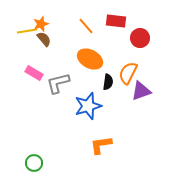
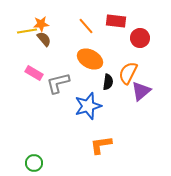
orange star: rotated 14 degrees clockwise
purple triangle: rotated 20 degrees counterclockwise
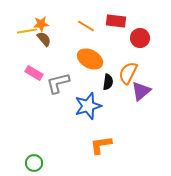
orange line: rotated 18 degrees counterclockwise
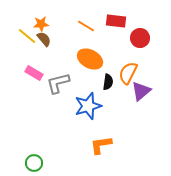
yellow line: moved 5 px down; rotated 48 degrees clockwise
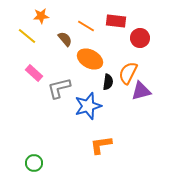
orange star: moved 8 px up
brown semicircle: moved 21 px right
pink rectangle: rotated 12 degrees clockwise
gray L-shape: moved 1 px right, 5 px down
purple triangle: rotated 25 degrees clockwise
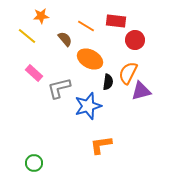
red circle: moved 5 px left, 2 px down
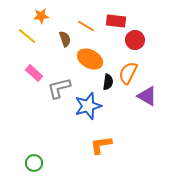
brown semicircle: rotated 21 degrees clockwise
purple triangle: moved 6 px right, 5 px down; rotated 45 degrees clockwise
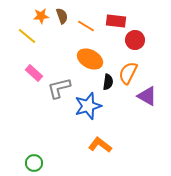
brown semicircle: moved 3 px left, 23 px up
orange L-shape: moved 1 px left; rotated 45 degrees clockwise
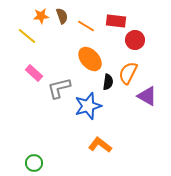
orange ellipse: rotated 20 degrees clockwise
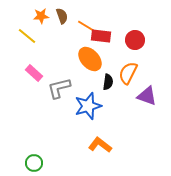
red rectangle: moved 15 px left, 15 px down
purple triangle: rotated 10 degrees counterclockwise
